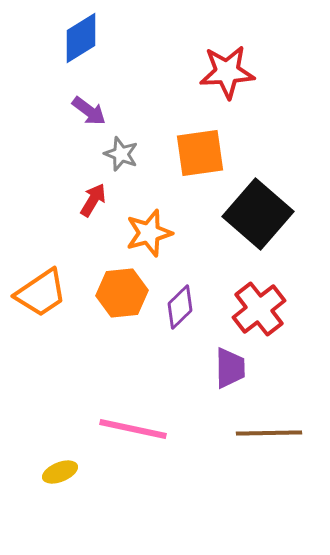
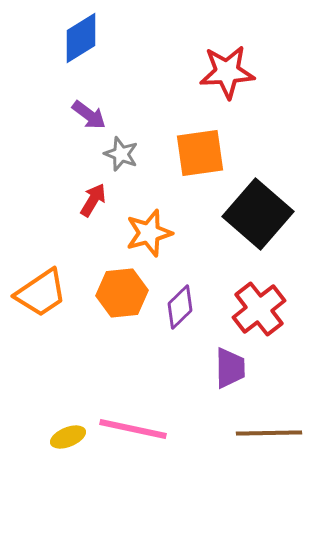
purple arrow: moved 4 px down
yellow ellipse: moved 8 px right, 35 px up
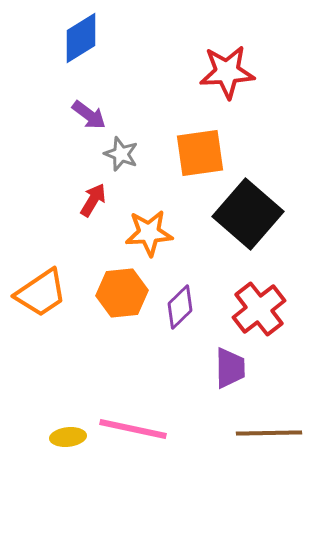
black square: moved 10 px left
orange star: rotated 12 degrees clockwise
yellow ellipse: rotated 16 degrees clockwise
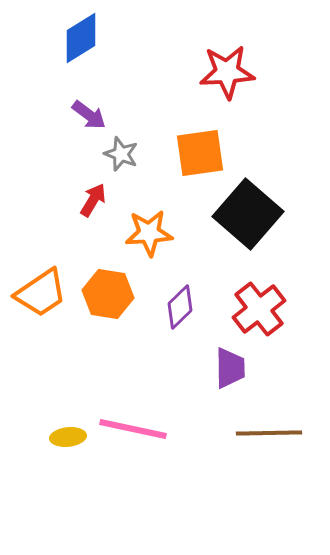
orange hexagon: moved 14 px left, 1 px down; rotated 15 degrees clockwise
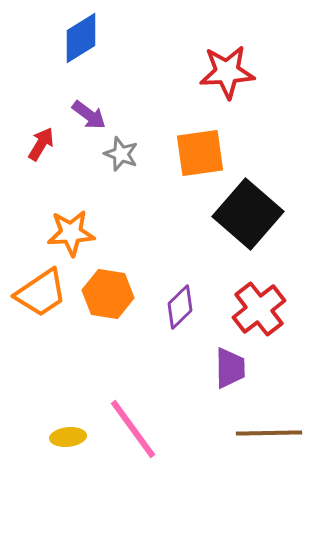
red arrow: moved 52 px left, 56 px up
orange star: moved 78 px left
pink line: rotated 42 degrees clockwise
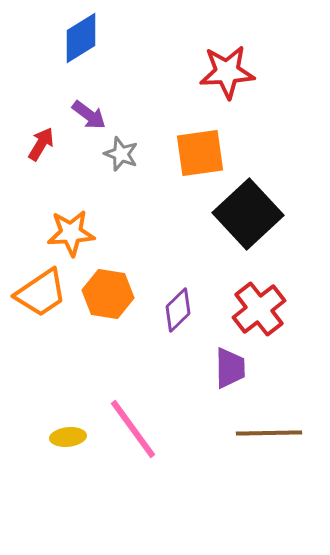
black square: rotated 6 degrees clockwise
purple diamond: moved 2 px left, 3 px down
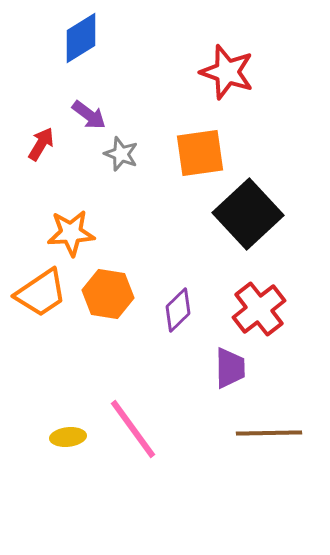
red star: rotated 22 degrees clockwise
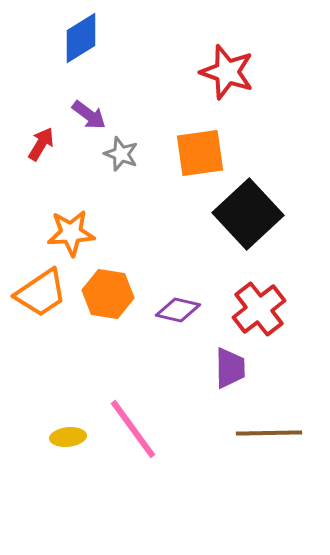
purple diamond: rotated 57 degrees clockwise
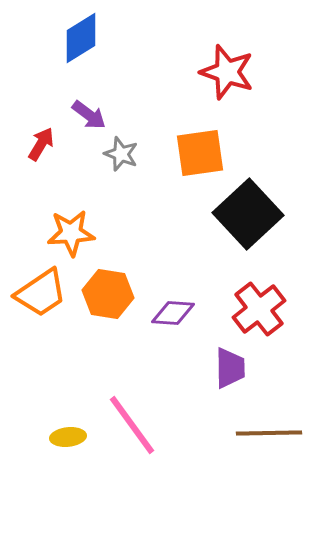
purple diamond: moved 5 px left, 3 px down; rotated 9 degrees counterclockwise
pink line: moved 1 px left, 4 px up
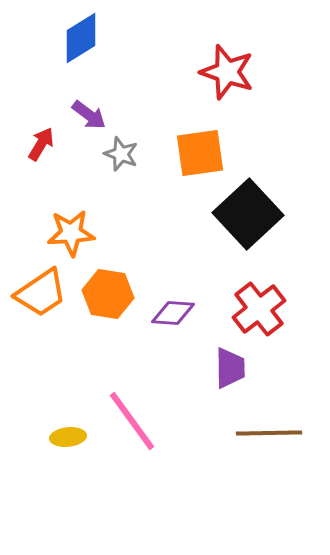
pink line: moved 4 px up
